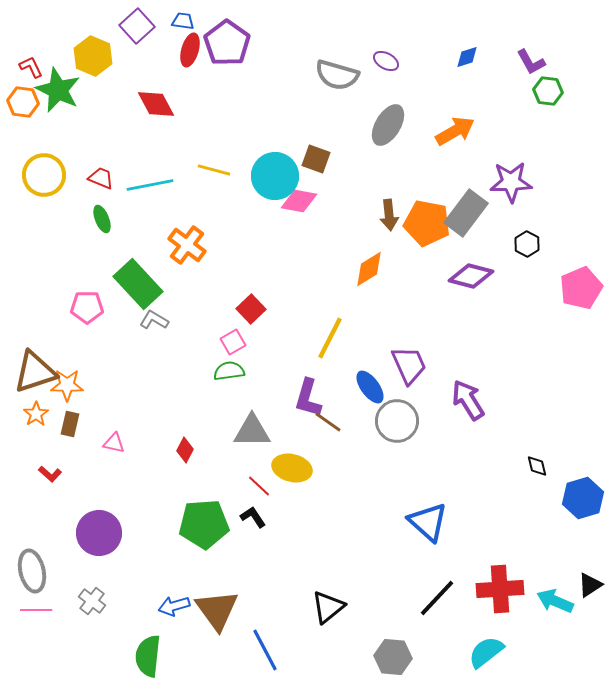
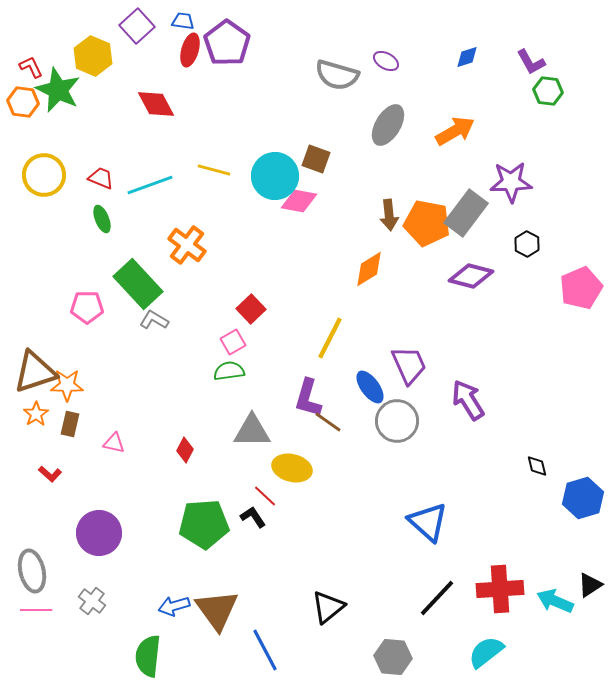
cyan line at (150, 185): rotated 9 degrees counterclockwise
red line at (259, 486): moved 6 px right, 10 px down
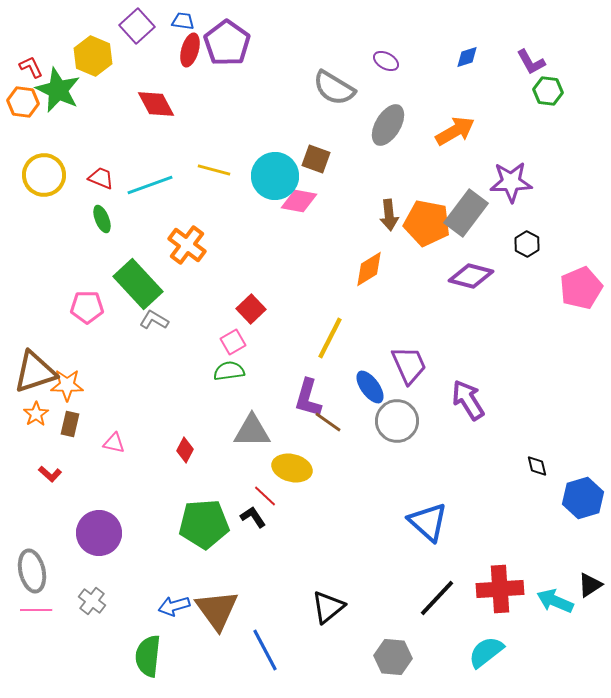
gray semicircle at (337, 75): moved 3 px left, 13 px down; rotated 15 degrees clockwise
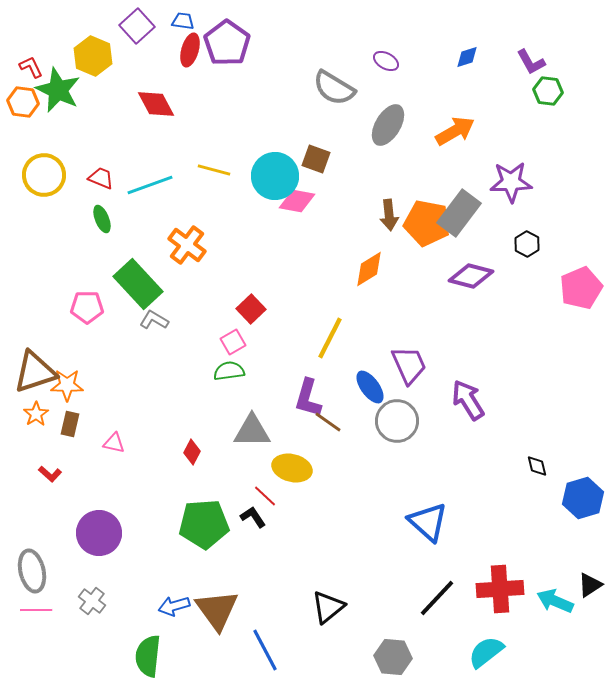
pink diamond at (299, 201): moved 2 px left
gray rectangle at (466, 213): moved 7 px left
red diamond at (185, 450): moved 7 px right, 2 px down
